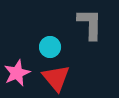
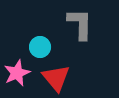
gray L-shape: moved 10 px left
cyan circle: moved 10 px left
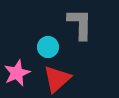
cyan circle: moved 8 px right
red triangle: moved 1 px right, 1 px down; rotated 28 degrees clockwise
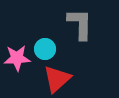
cyan circle: moved 3 px left, 2 px down
pink star: moved 15 px up; rotated 20 degrees clockwise
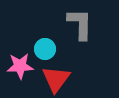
pink star: moved 3 px right, 8 px down
red triangle: moved 1 px left; rotated 12 degrees counterclockwise
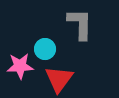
red triangle: moved 3 px right
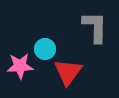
gray L-shape: moved 15 px right, 3 px down
red triangle: moved 9 px right, 7 px up
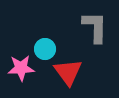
pink star: moved 1 px right, 2 px down
red triangle: rotated 12 degrees counterclockwise
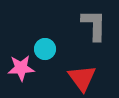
gray L-shape: moved 1 px left, 2 px up
red triangle: moved 14 px right, 6 px down
